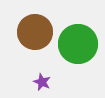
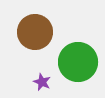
green circle: moved 18 px down
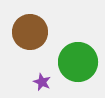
brown circle: moved 5 px left
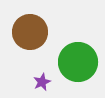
purple star: rotated 24 degrees clockwise
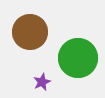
green circle: moved 4 px up
